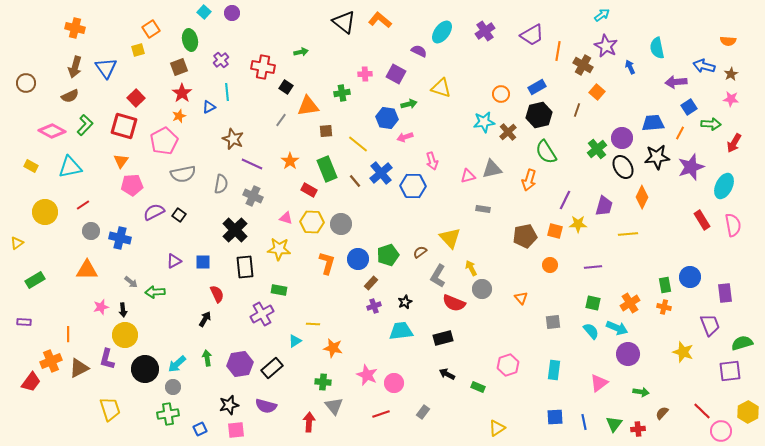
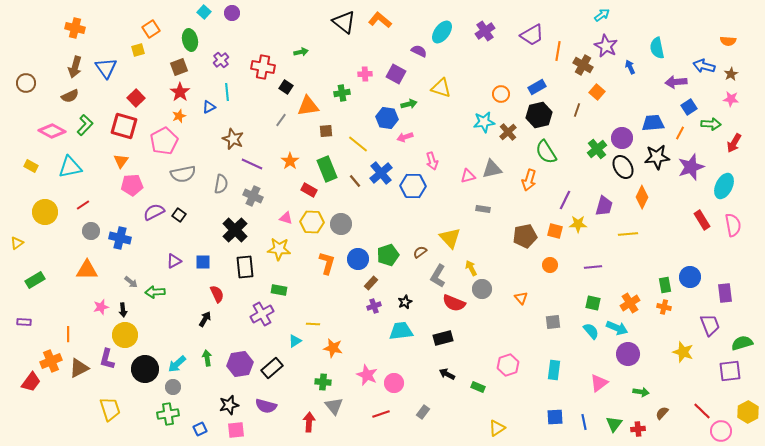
red star at (182, 93): moved 2 px left, 1 px up
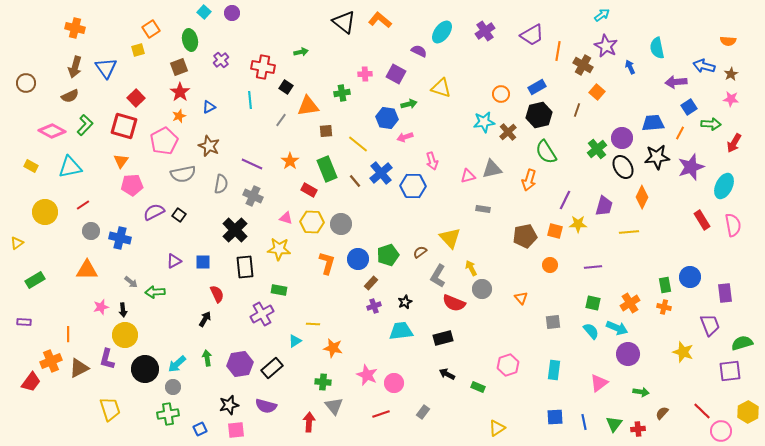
cyan line at (227, 92): moved 23 px right, 8 px down
brown star at (233, 139): moved 24 px left, 7 px down
yellow line at (628, 234): moved 1 px right, 2 px up
